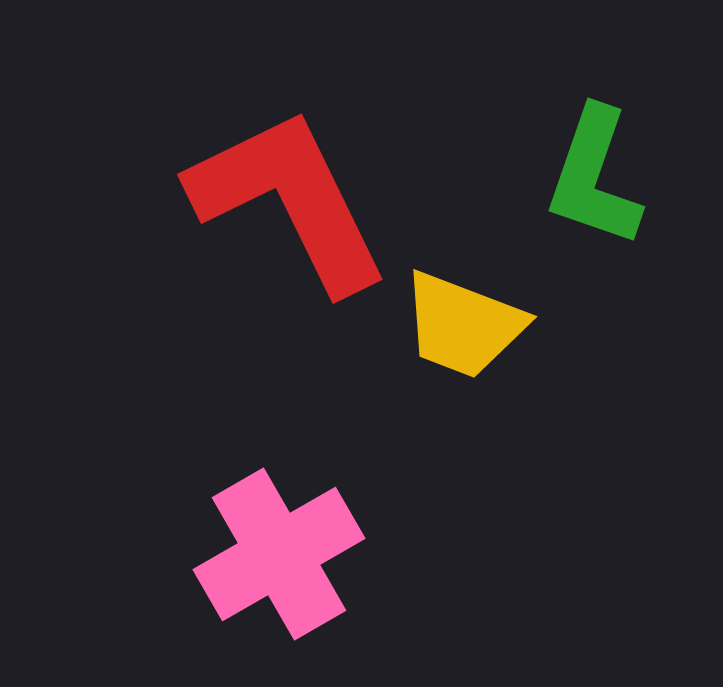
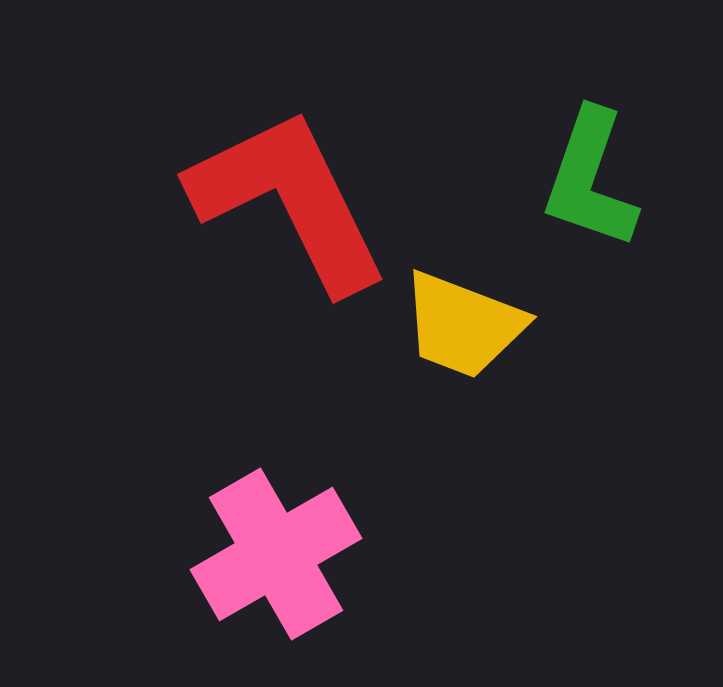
green L-shape: moved 4 px left, 2 px down
pink cross: moved 3 px left
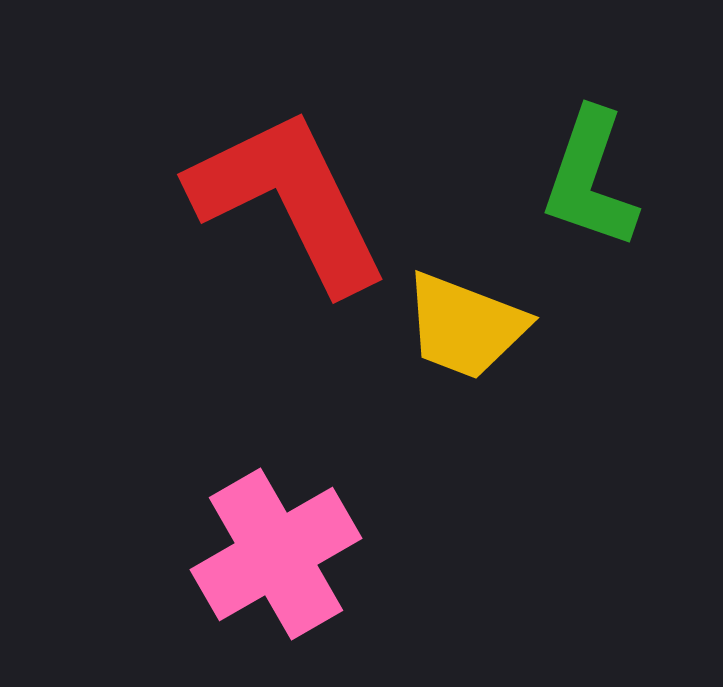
yellow trapezoid: moved 2 px right, 1 px down
